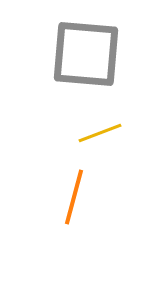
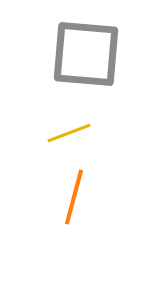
yellow line: moved 31 px left
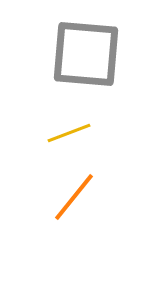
orange line: rotated 24 degrees clockwise
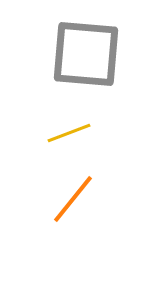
orange line: moved 1 px left, 2 px down
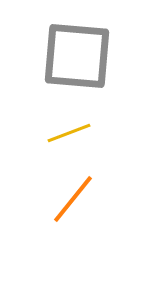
gray square: moved 9 px left, 2 px down
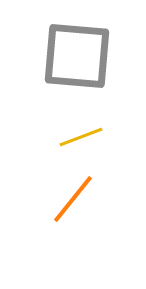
yellow line: moved 12 px right, 4 px down
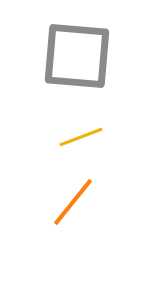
orange line: moved 3 px down
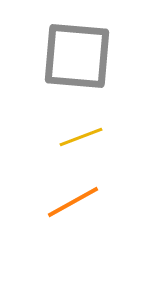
orange line: rotated 22 degrees clockwise
